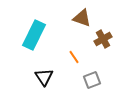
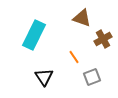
gray square: moved 3 px up
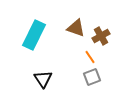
brown triangle: moved 6 px left, 10 px down
brown cross: moved 2 px left, 3 px up
orange line: moved 16 px right
black triangle: moved 1 px left, 2 px down
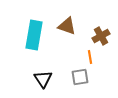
brown triangle: moved 9 px left, 2 px up
cyan rectangle: rotated 16 degrees counterclockwise
orange line: rotated 24 degrees clockwise
gray square: moved 12 px left; rotated 12 degrees clockwise
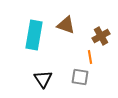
brown triangle: moved 1 px left, 1 px up
gray square: rotated 18 degrees clockwise
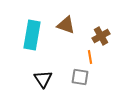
cyan rectangle: moved 2 px left
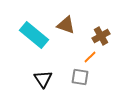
cyan rectangle: moved 2 px right; rotated 60 degrees counterclockwise
orange line: rotated 56 degrees clockwise
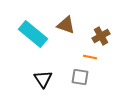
cyan rectangle: moved 1 px left, 1 px up
orange line: rotated 56 degrees clockwise
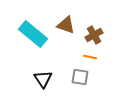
brown cross: moved 7 px left, 1 px up
